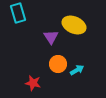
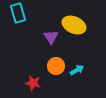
orange circle: moved 2 px left, 2 px down
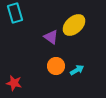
cyan rectangle: moved 3 px left
yellow ellipse: rotated 65 degrees counterclockwise
purple triangle: rotated 21 degrees counterclockwise
red star: moved 19 px left
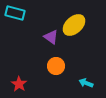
cyan rectangle: rotated 60 degrees counterclockwise
cyan arrow: moved 9 px right, 13 px down; rotated 128 degrees counterclockwise
red star: moved 5 px right, 1 px down; rotated 21 degrees clockwise
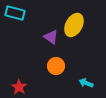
yellow ellipse: rotated 20 degrees counterclockwise
red star: moved 3 px down
